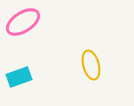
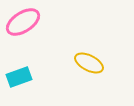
yellow ellipse: moved 2 px left, 2 px up; rotated 48 degrees counterclockwise
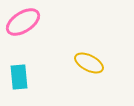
cyan rectangle: rotated 75 degrees counterclockwise
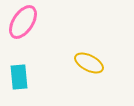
pink ellipse: rotated 24 degrees counterclockwise
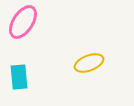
yellow ellipse: rotated 48 degrees counterclockwise
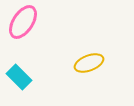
cyan rectangle: rotated 40 degrees counterclockwise
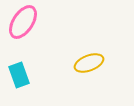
cyan rectangle: moved 2 px up; rotated 25 degrees clockwise
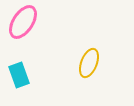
yellow ellipse: rotated 48 degrees counterclockwise
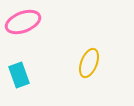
pink ellipse: rotated 36 degrees clockwise
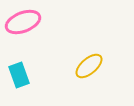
yellow ellipse: moved 3 px down; rotated 28 degrees clockwise
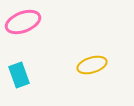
yellow ellipse: moved 3 px right, 1 px up; rotated 24 degrees clockwise
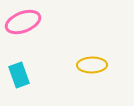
yellow ellipse: rotated 16 degrees clockwise
